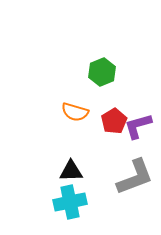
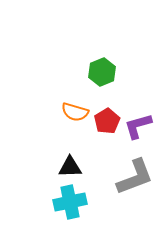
red pentagon: moved 7 px left
black triangle: moved 1 px left, 4 px up
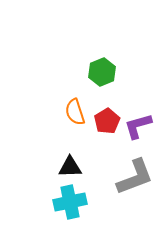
orange semicircle: rotated 56 degrees clockwise
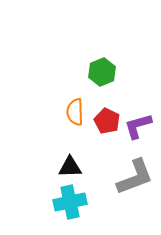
orange semicircle: rotated 16 degrees clockwise
red pentagon: rotated 15 degrees counterclockwise
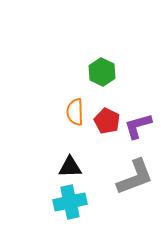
green hexagon: rotated 12 degrees counterclockwise
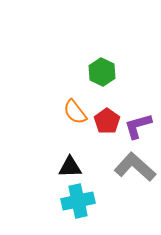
orange semicircle: rotated 36 degrees counterclockwise
red pentagon: rotated 10 degrees clockwise
gray L-shape: moved 10 px up; rotated 117 degrees counterclockwise
cyan cross: moved 8 px right, 1 px up
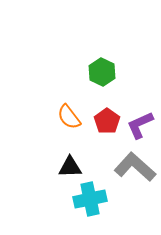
orange semicircle: moved 6 px left, 5 px down
purple L-shape: moved 2 px right, 1 px up; rotated 8 degrees counterclockwise
cyan cross: moved 12 px right, 2 px up
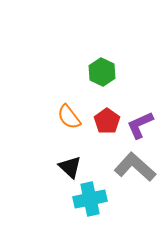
black triangle: rotated 45 degrees clockwise
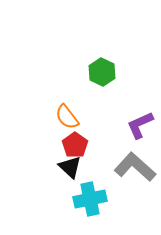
orange semicircle: moved 2 px left
red pentagon: moved 32 px left, 24 px down
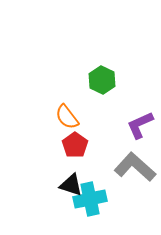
green hexagon: moved 8 px down
black triangle: moved 1 px right, 18 px down; rotated 25 degrees counterclockwise
